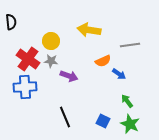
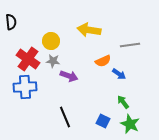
gray star: moved 2 px right
green arrow: moved 4 px left, 1 px down
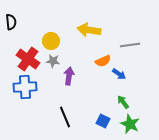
purple arrow: rotated 102 degrees counterclockwise
